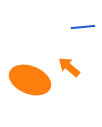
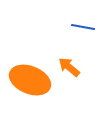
blue line: rotated 15 degrees clockwise
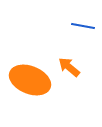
blue line: moved 1 px up
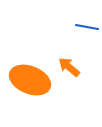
blue line: moved 4 px right, 1 px down
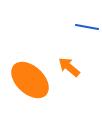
orange ellipse: rotated 21 degrees clockwise
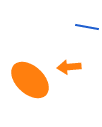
orange arrow: rotated 45 degrees counterclockwise
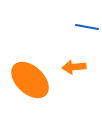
orange arrow: moved 5 px right
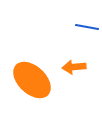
orange ellipse: moved 2 px right
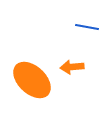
orange arrow: moved 2 px left
